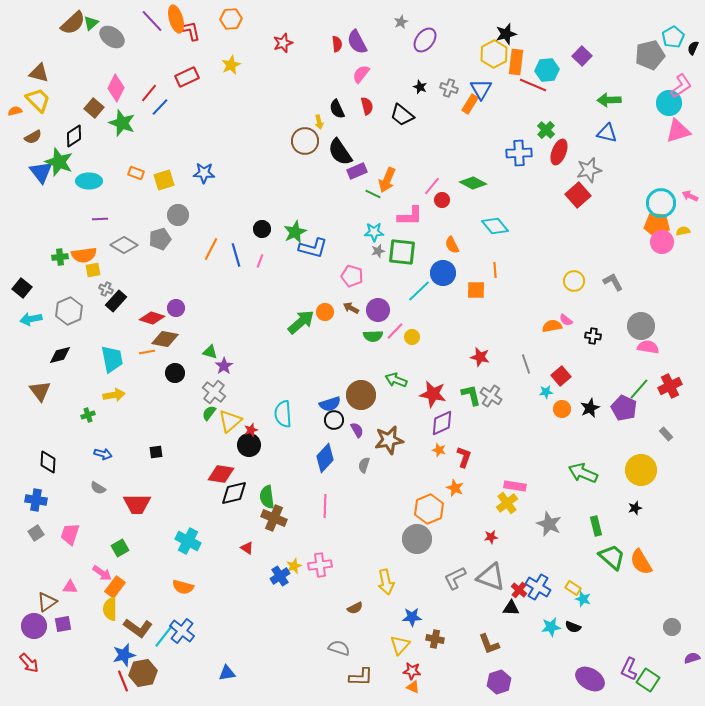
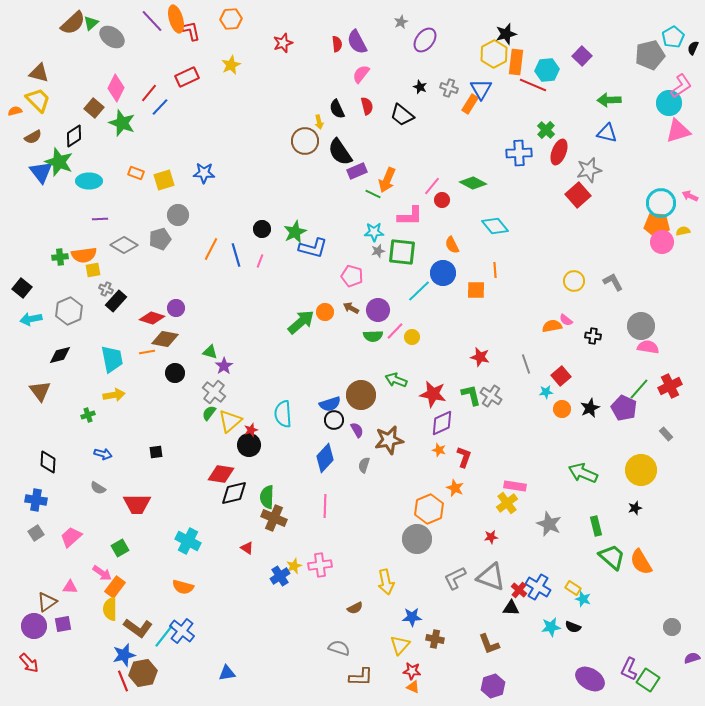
green semicircle at (267, 497): rotated 10 degrees clockwise
pink trapezoid at (70, 534): moved 1 px right, 3 px down; rotated 30 degrees clockwise
purple hexagon at (499, 682): moved 6 px left, 4 px down
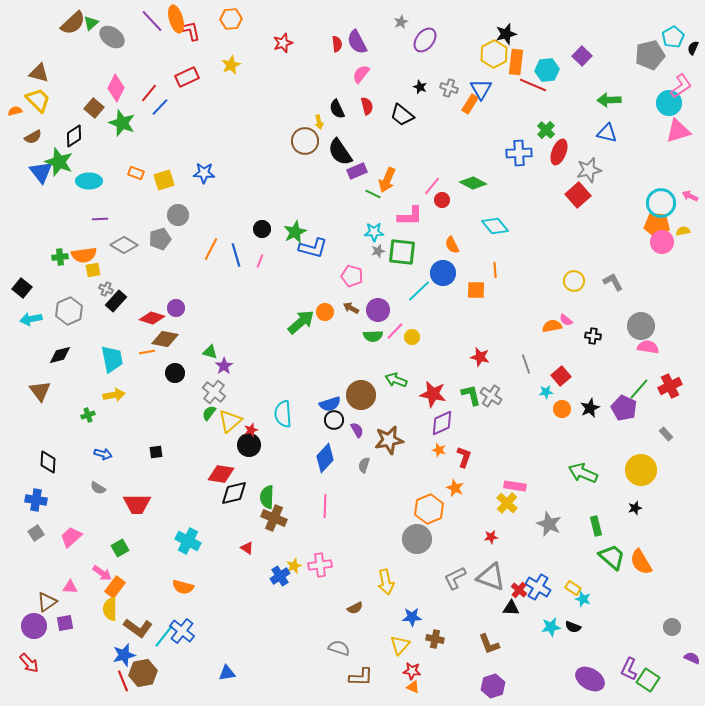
yellow cross at (507, 503): rotated 10 degrees counterclockwise
purple square at (63, 624): moved 2 px right, 1 px up
purple semicircle at (692, 658): rotated 42 degrees clockwise
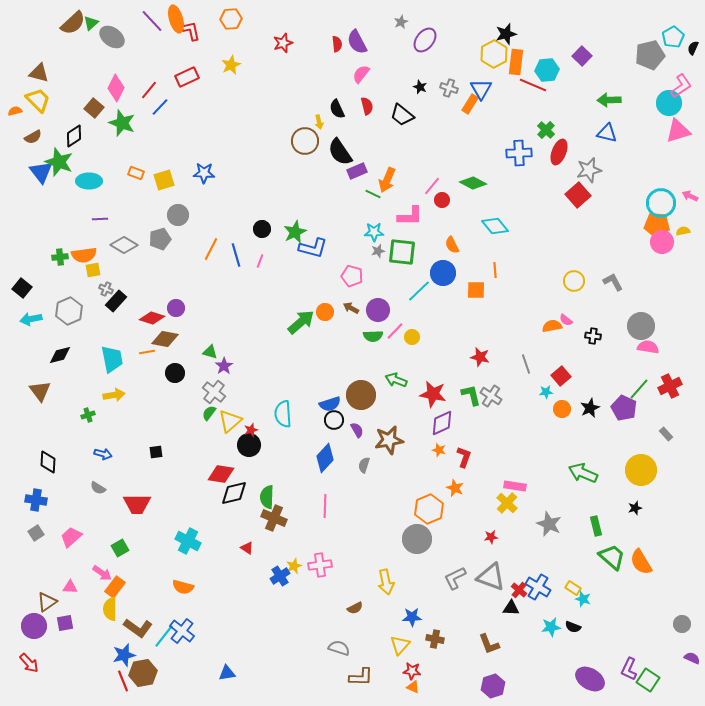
red line at (149, 93): moved 3 px up
gray circle at (672, 627): moved 10 px right, 3 px up
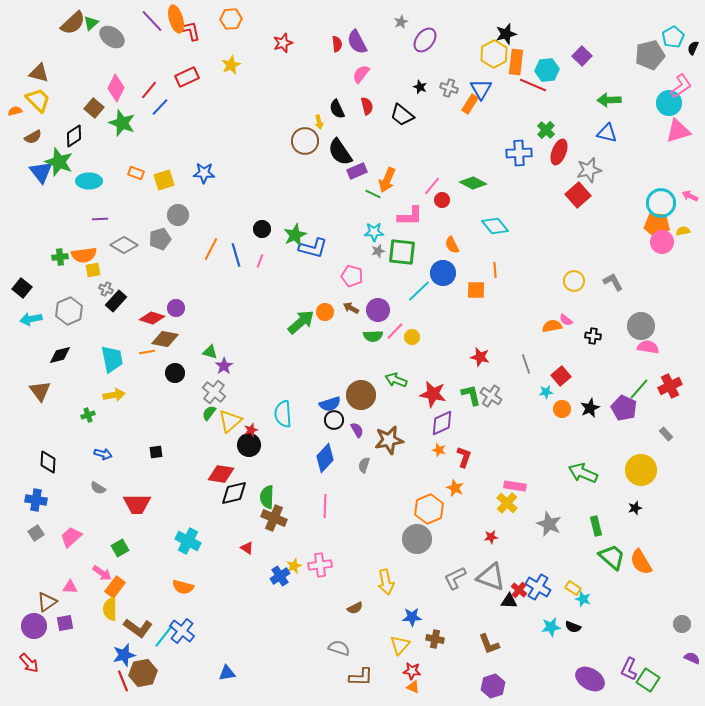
green star at (295, 232): moved 3 px down
black triangle at (511, 608): moved 2 px left, 7 px up
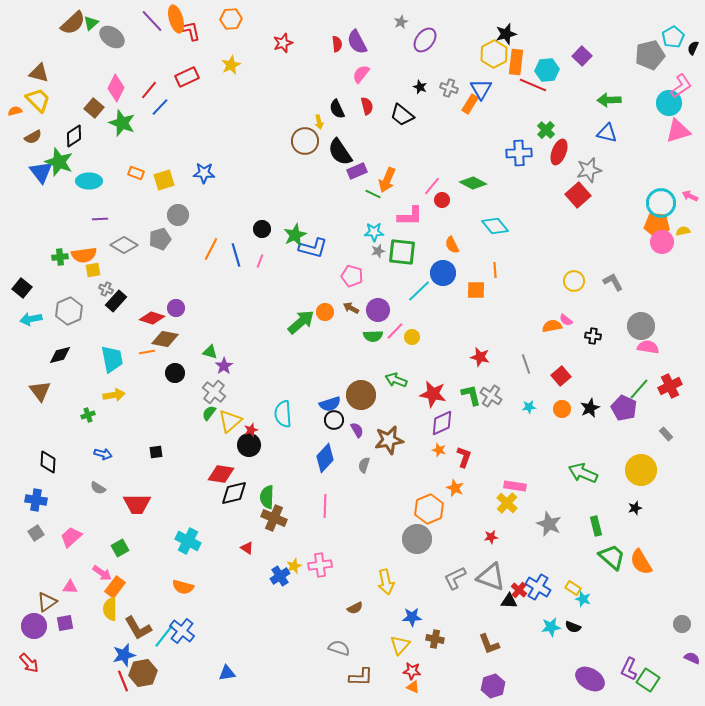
cyan star at (546, 392): moved 17 px left, 15 px down
brown L-shape at (138, 628): rotated 24 degrees clockwise
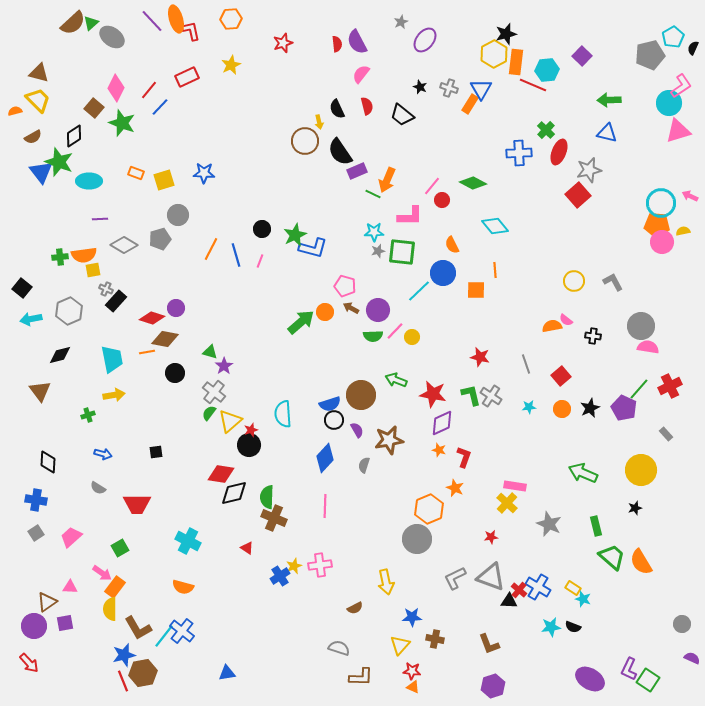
pink pentagon at (352, 276): moved 7 px left, 10 px down
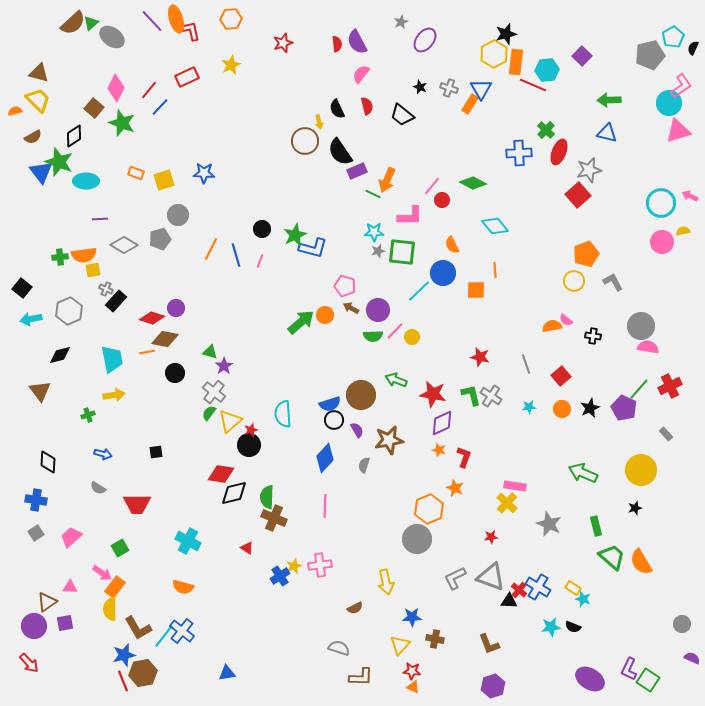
cyan ellipse at (89, 181): moved 3 px left
orange pentagon at (657, 225): moved 71 px left, 29 px down; rotated 25 degrees counterclockwise
orange circle at (325, 312): moved 3 px down
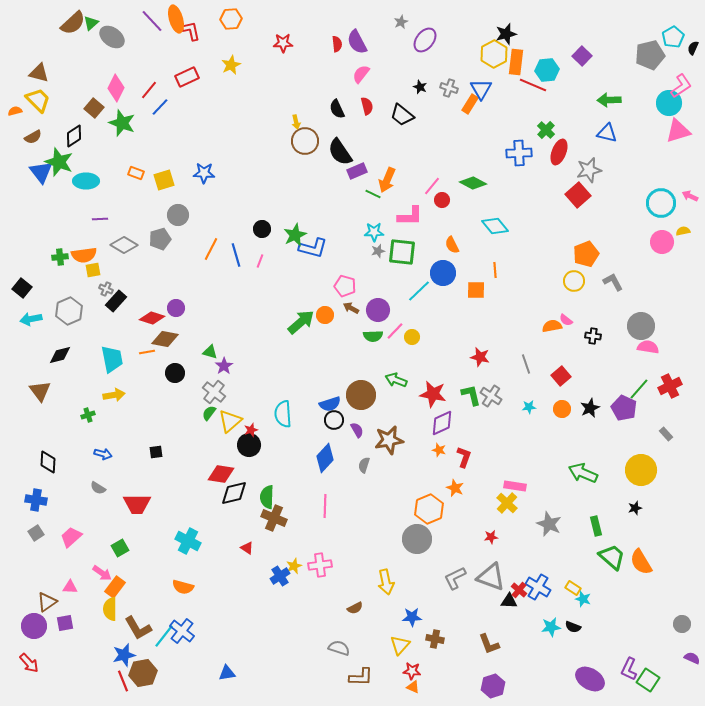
red star at (283, 43): rotated 18 degrees clockwise
yellow arrow at (319, 122): moved 23 px left
